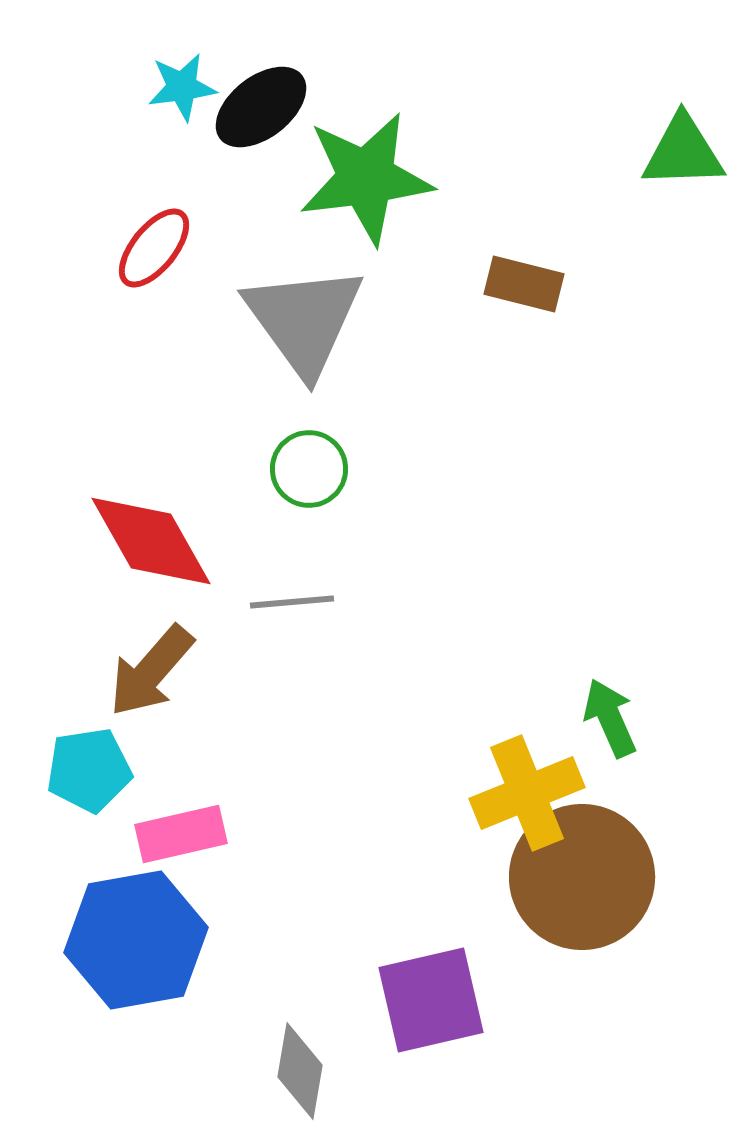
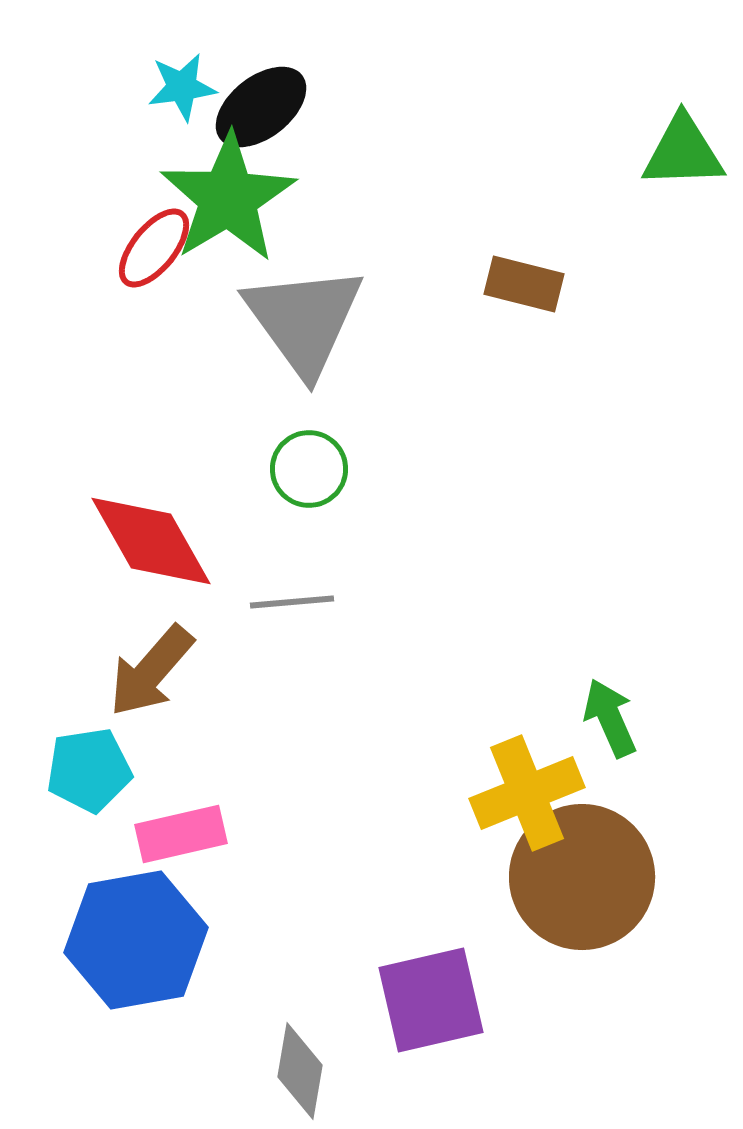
green star: moved 138 px left, 20 px down; rotated 24 degrees counterclockwise
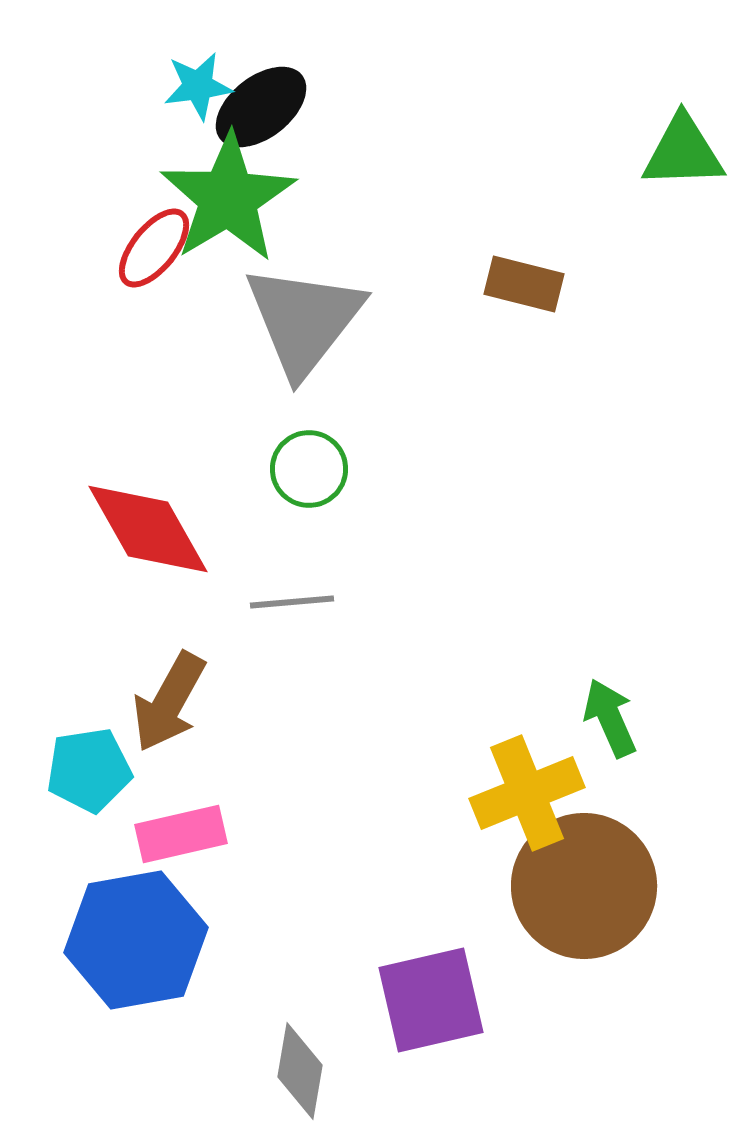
cyan star: moved 16 px right, 1 px up
gray triangle: rotated 14 degrees clockwise
red diamond: moved 3 px left, 12 px up
brown arrow: moved 18 px right, 31 px down; rotated 12 degrees counterclockwise
brown circle: moved 2 px right, 9 px down
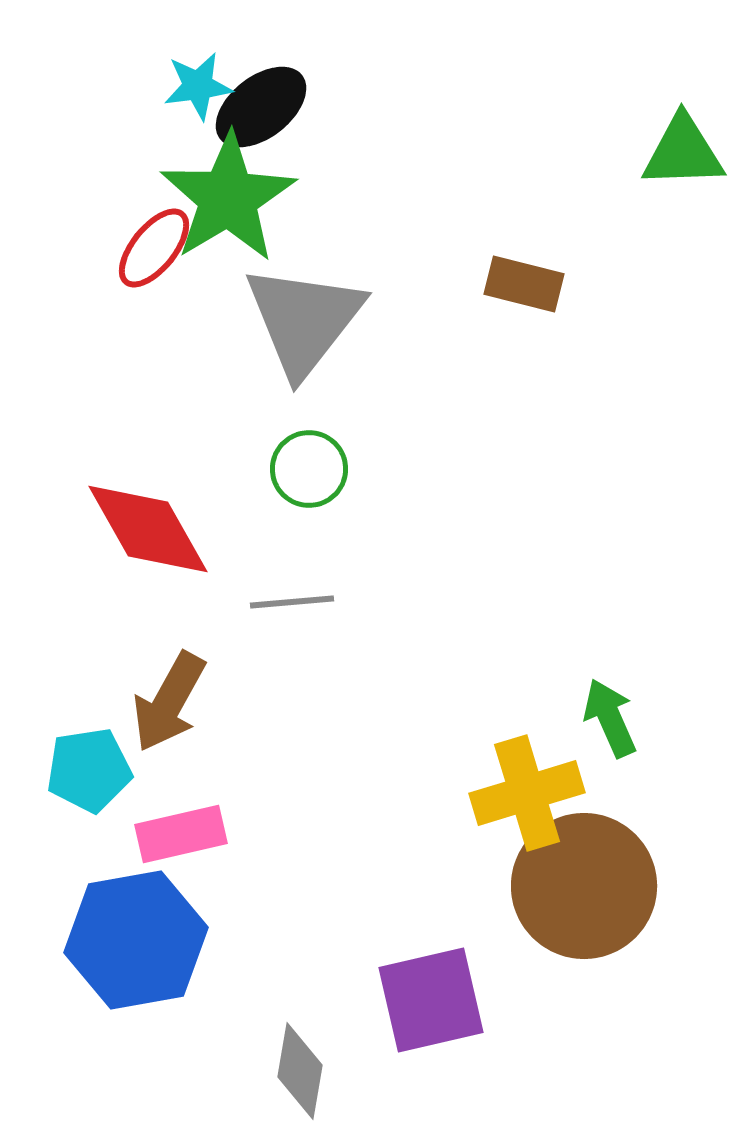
yellow cross: rotated 5 degrees clockwise
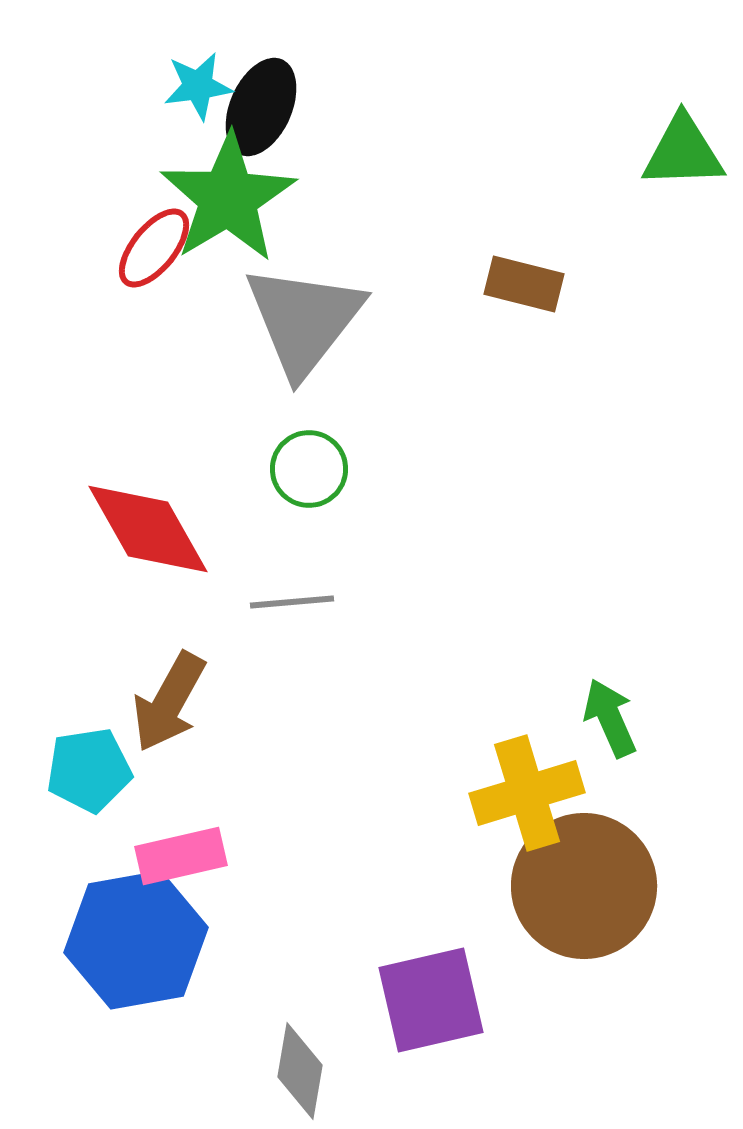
black ellipse: rotated 28 degrees counterclockwise
pink rectangle: moved 22 px down
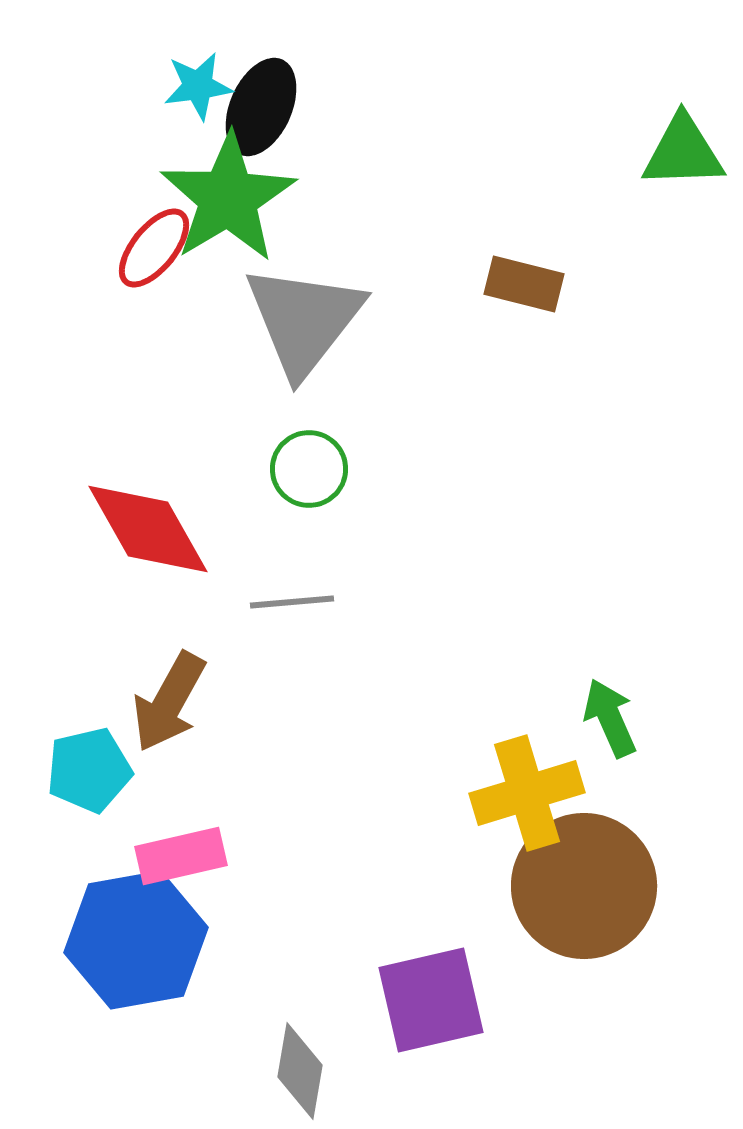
cyan pentagon: rotated 4 degrees counterclockwise
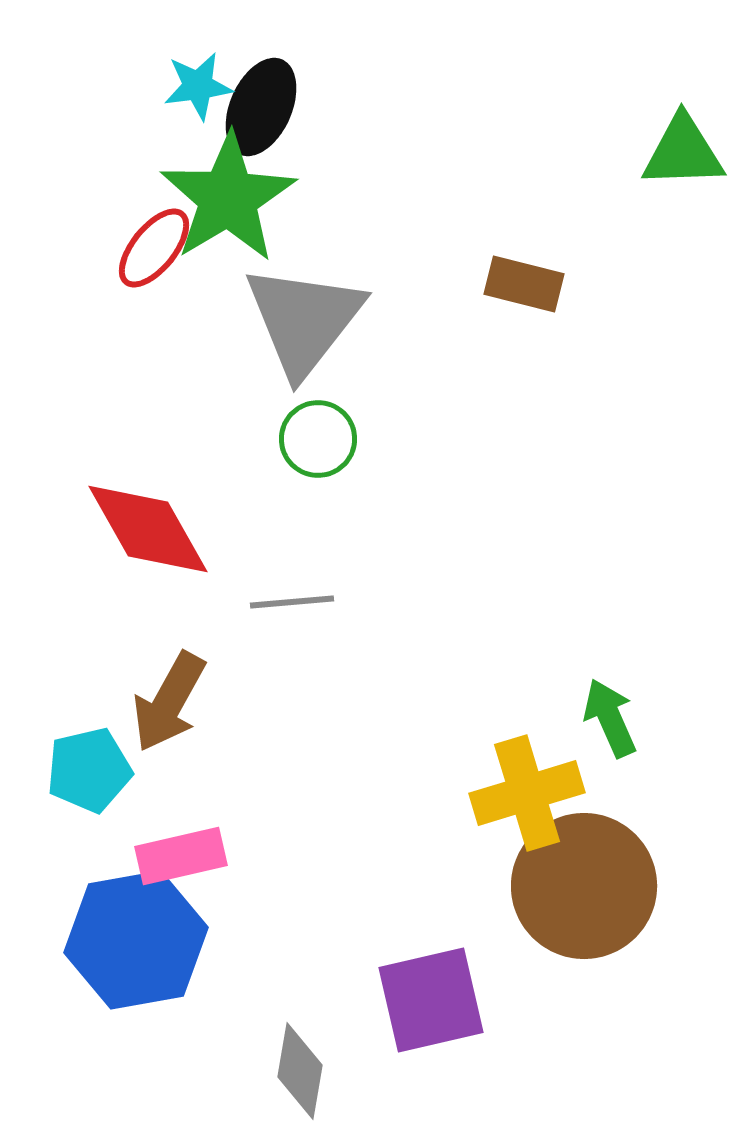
green circle: moved 9 px right, 30 px up
